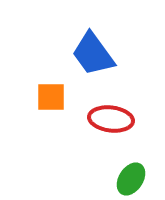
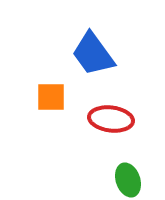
green ellipse: moved 3 px left, 1 px down; rotated 52 degrees counterclockwise
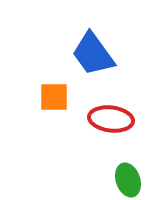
orange square: moved 3 px right
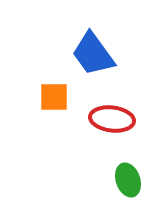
red ellipse: moved 1 px right
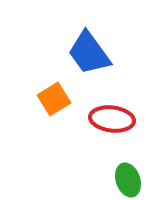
blue trapezoid: moved 4 px left, 1 px up
orange square: moved 2 px down; rotated 32 degrees counterclockwise
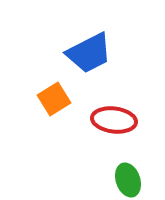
blue trapezoid: rotated 81 degrees counterclockwise
red ellipse: moved 2 px right, 1 px down
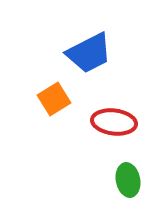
red ellipse: moved 2 px down
green ellipse: rotated 8 degrees clockwise
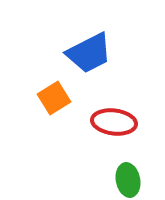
orange square: moved 1 px up
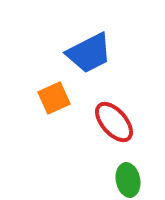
orange square: rotated 8 degrees clockwise
red ellipse: rotated 42 degrees clockwise
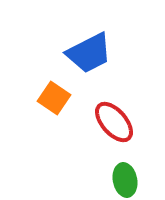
orange square: rotated 32 degrees counterclockwise
green ellipse: moved 3 px left
